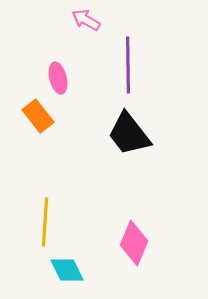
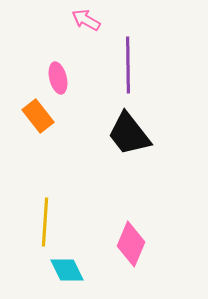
pink diamond: moved 3 px left, 1 px down
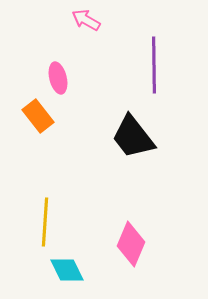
purple line: moved 26 px right
black trapezoid: moved 4 px right, 3 px down
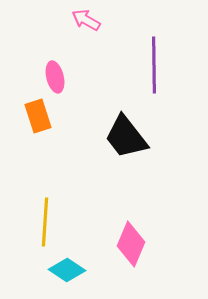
pink ellipse: moved 3 px left, 1 px up
orange rectangle: rotated 20 degrees clockwise
black trapezoid: moved 7 px left
cyan diamond: rotated 30 degrees counterclockwise
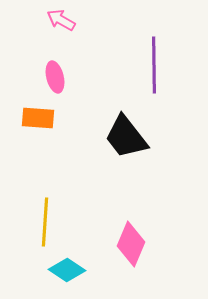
pink arrow: moved 25 px left
orange rectangle: moved 2 px down; rotated 68 degrees counterclockwise
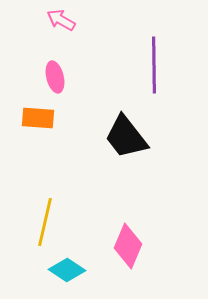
yellow line: rotated 9 degrees clockwise
pink diamond: moved 3 px left, 2 px down
